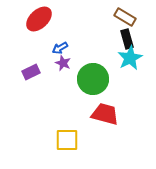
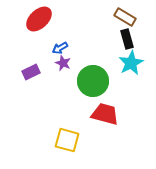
cyan star: moved 1 px right, 5 px down
green circle: moved 2 px down
yellow square: rotated 15 degrees clockwise
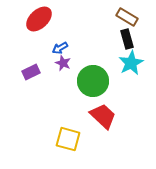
brown rectangle: moved 2 px right
red trapezoid: moved 2 px left, 2 px down; rotated 28 degrees clockwise
yellow square: moved 1 px right, 1 px up
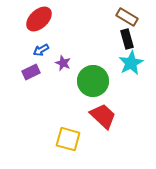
blue arrow: moved 19 px left, 2 px down
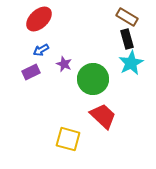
purple star: moved 1 px right, 1 px down
green circle: moved 2 px up
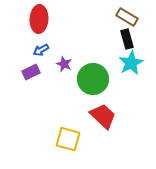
red ellipse: rotated 44 degrees counterclockwise
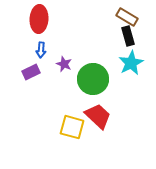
black rectangle: moved 1 px right, 3 px up
blue arrow: rotated 56 degrees counterclockwise
red trapezoid: moved 5 px left
yellow square: moved 4 px right, 12 px up
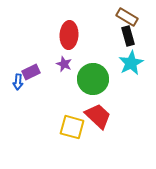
red ellipse: moved 30 px right, 16 px down
blue arrow: moved 23 px left, 32 px down
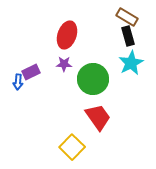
red ellipse: moved 2 px left; rotated 16 degrees clockwise
purple star: rotated 21 degrees counterclockwise
red trapezoid: moved 1 px down; rotated 12 degrees clockwise
yellow square: moved 20 px down; rotated 30 degrees clockwise
